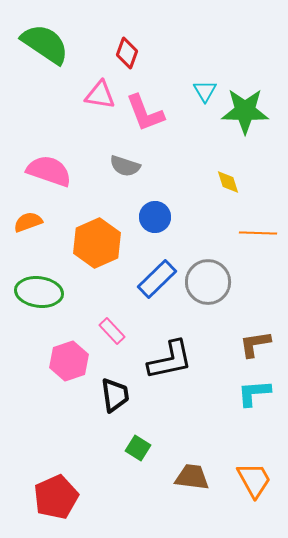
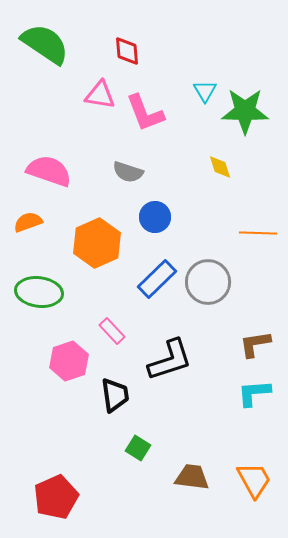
red diamond: moved 2 px up; rotated 24 degrees counterclockwise
gray semicircle: moved 3 px right, 6 px down
yellow diamond: moved 8 px left, 15 px up
black L-shape: rotated 6 degrees counterclockwise
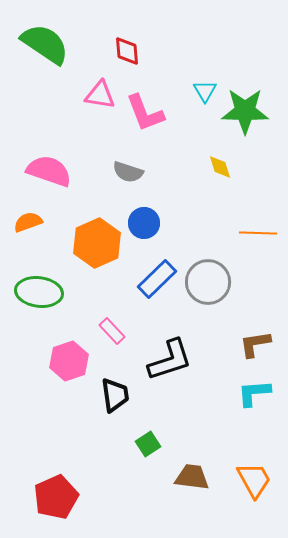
blue circle: moved 11 px left, 6 px down
green square: moved 10 px right, 4 px up; rotated 25 degrees clockwise
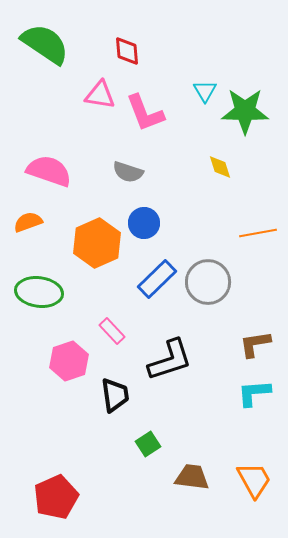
orange line: rotated 12 degrees counterclockwise
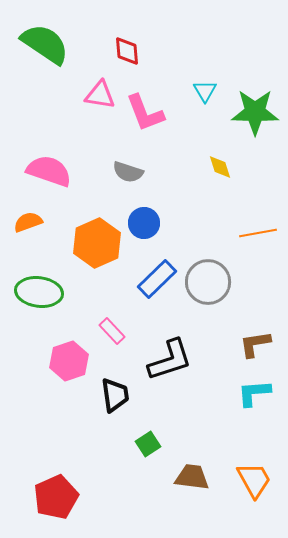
green star: moved 10 px right, 1 px down
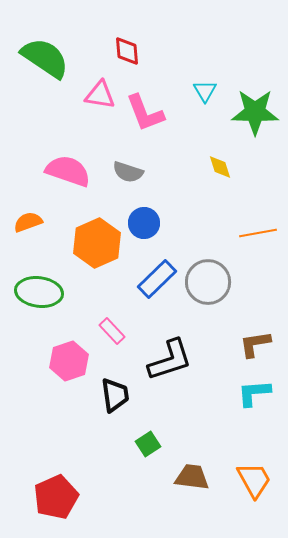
green semicircle: moved 14 px down
pink semicircle: moved 19 px right
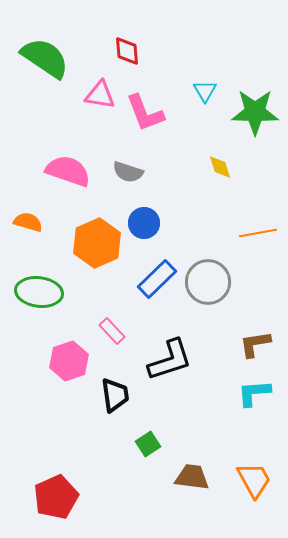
orange semicircle: rotated 36 degrees clockwise
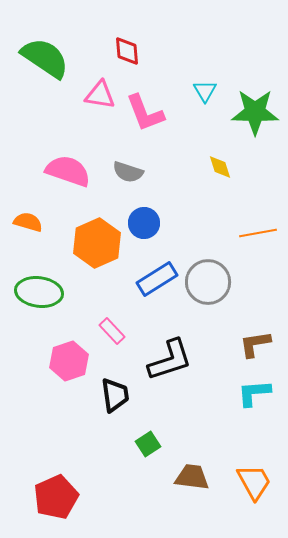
blue rectangle: rotated 12 degrees clockwise
orange trapezoid: moved 2 px down
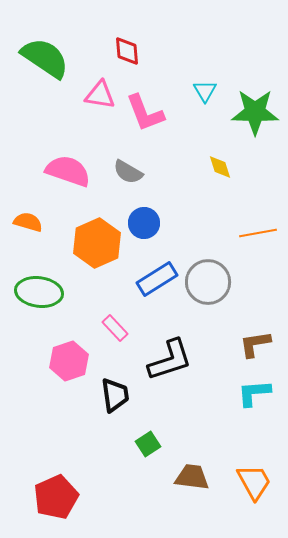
gray semicircle: rotated 12 degrees clockwise
pink rectangle: moved 3 px right, 3 px up
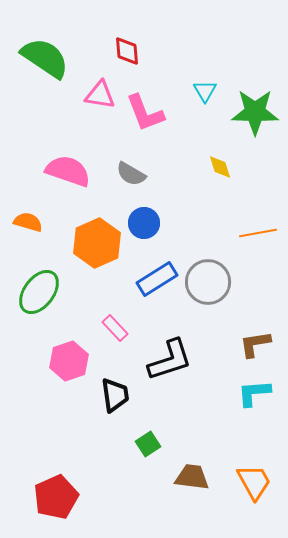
gray semicircle: moved 3 px right, 2 px down
green ellipse: rotated 60 degrees counterclockwise
